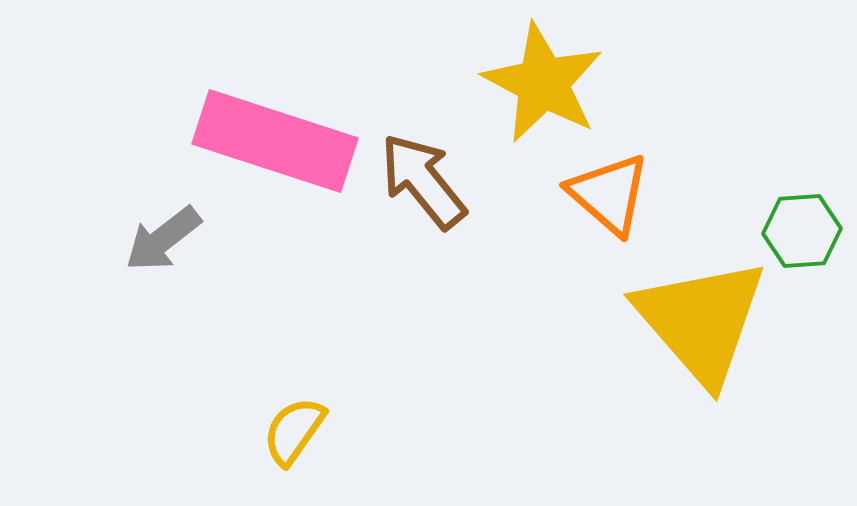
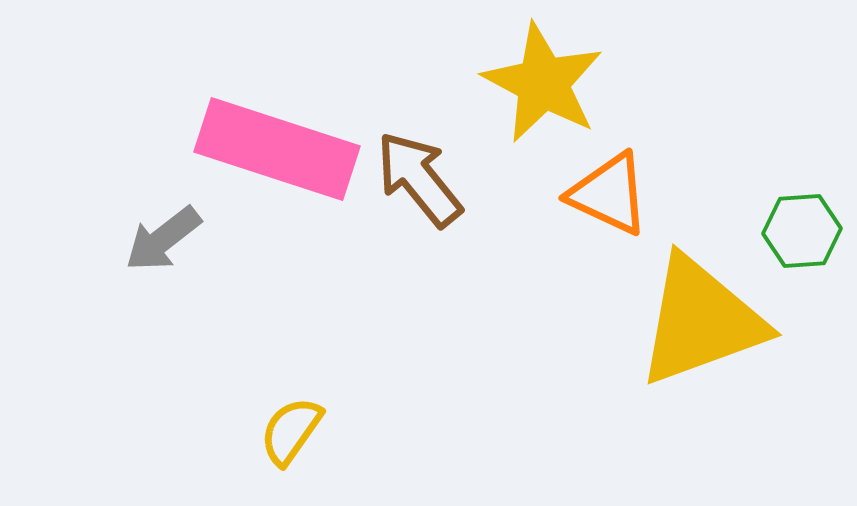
pink rectangle: moved 2 px right, 8 px down
brown arrow: moved 4 px left, 2 px up
orange triangle: rotated 16 degrees counterclockwise
yellow triangle: rotated 51 degrees clockwise
yellow semicircle: moved 3 px left
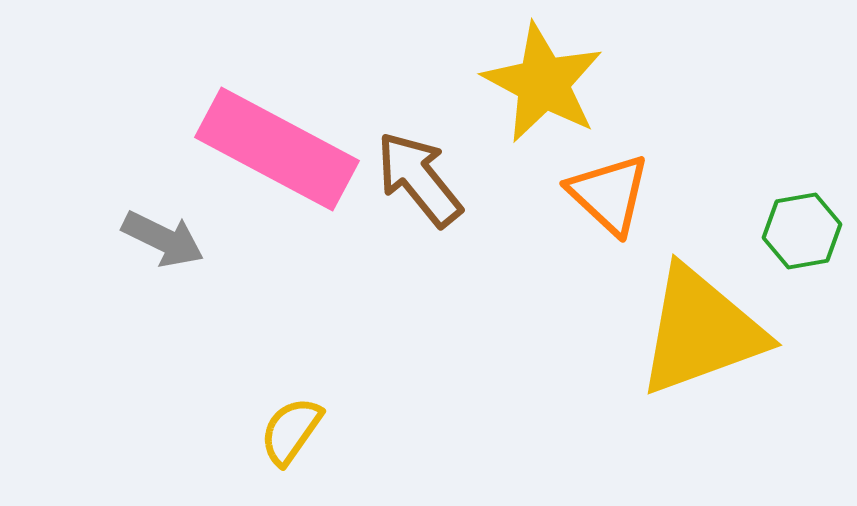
pink rectangle: rotated 10 degrees clockwise
orange triangle: rotated 18 degrees clockwise
green hexagon: rotated 6 degrees counterclockwise
gray arrow: rotated 116 degrees counterclockwise
yellow triangle: moved 10 px down
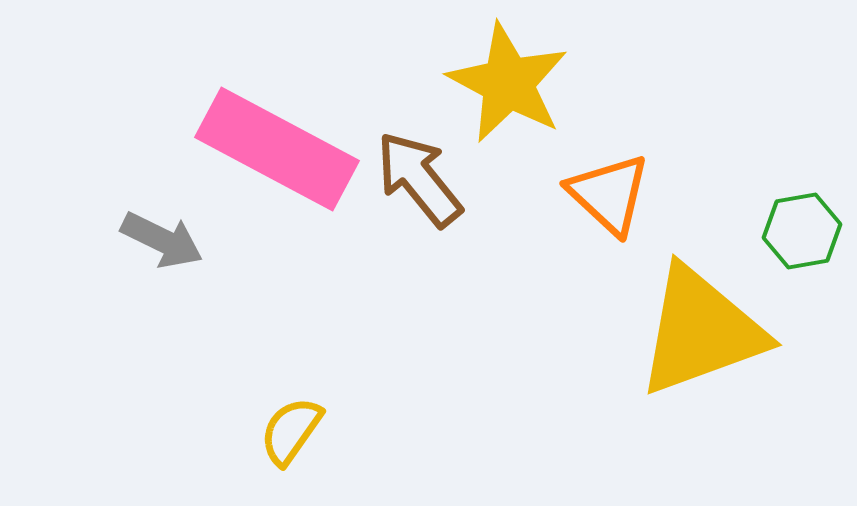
yellow star: moved 35 px left
gray arrow: moved 1 px left, 1 px down
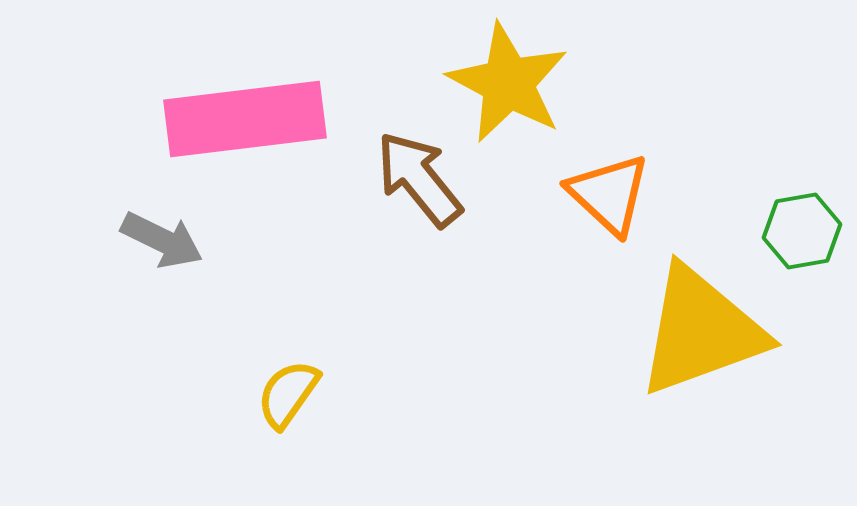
pink rectangle: moved 32 px left, 30 px up; rotated 35 degrees counterclockwise
yellow semicircle: moved 3 px left, 37 px up
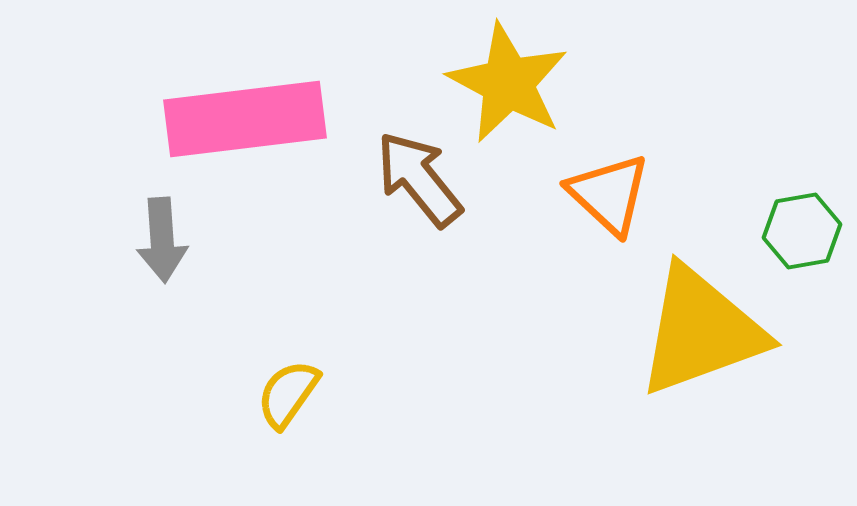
gray arrow: rotated 60 degrees clockwise
